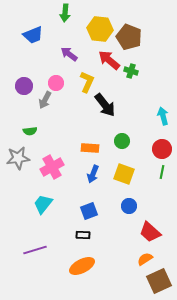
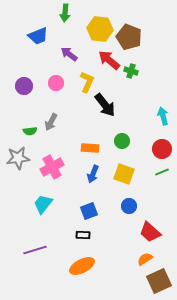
blue trapezoid: moved 5 px right, 1 px down
gray arrow: moved 6 px right, 22 px down
green line: rotated 56 degrees clockwise
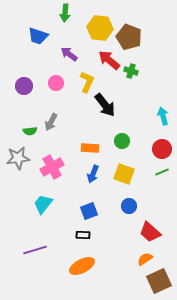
yellow hexagon: moved 1 px up
blue trapezoid: rotated 40 degrees clockwise
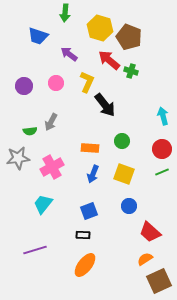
yellow hexagon: rotated 10 degrees clockwise
orange ellipse: moved 3 px right, 1 px up; rotated 25 degrees counterclockwise
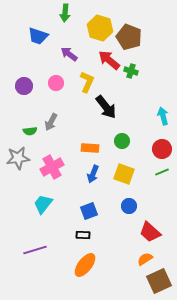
black arrow: moved 1 px right, 2 px down
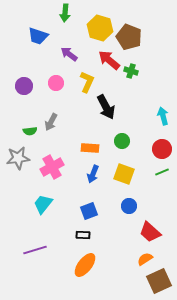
black arrow: rotated 10 degrees clockwise
